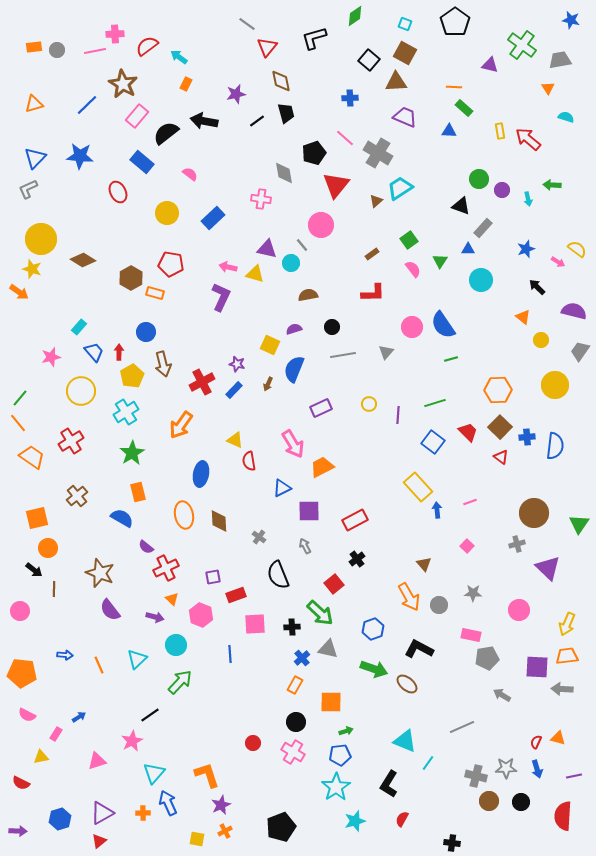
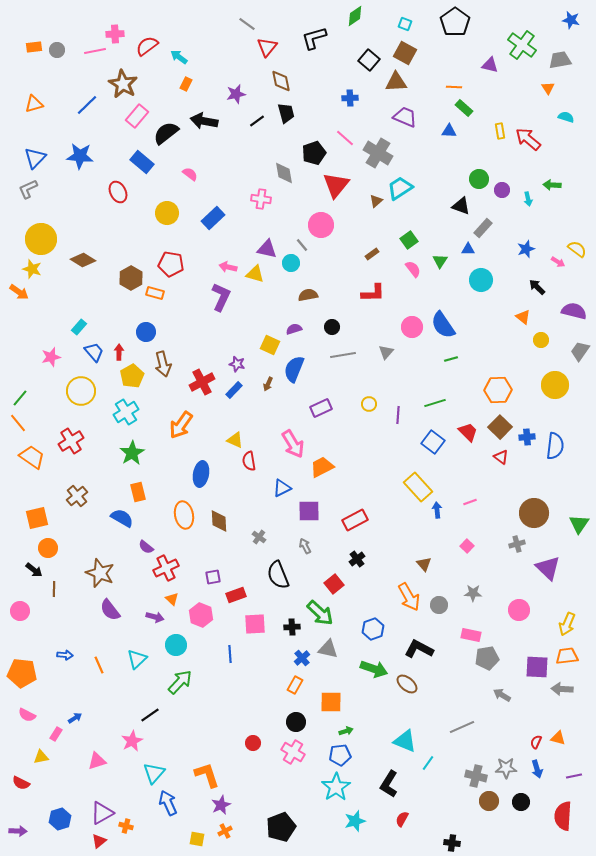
blue arrow at (79, 717): moved 4 px left, 1 px down
orange cross at (143, 813): moved 17 px left, 13 px down; rotated 16 degrees clockwise
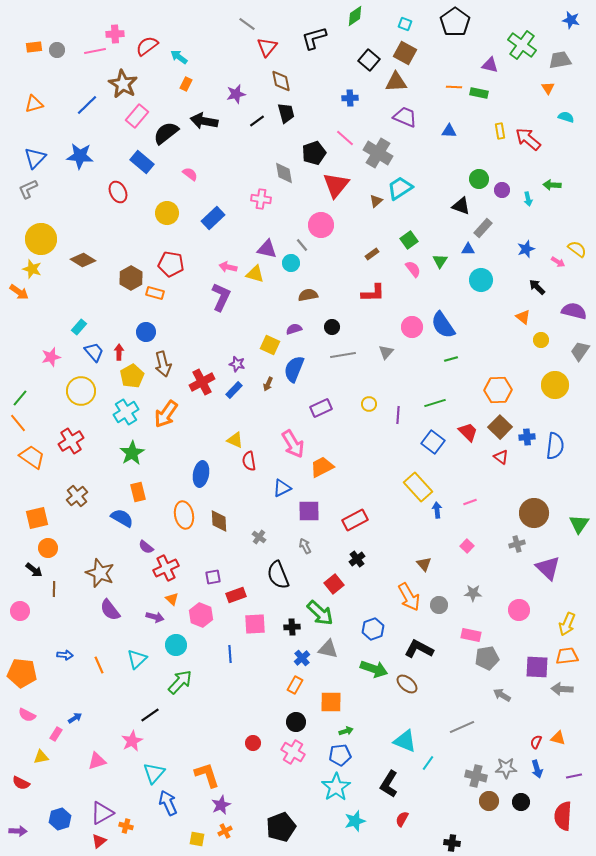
green rectangle at (464, 108): moved 15 px right, 15 px up; rotated 30 degrees counterclockwise
orange arrow at (181, 425): moved 15 px left, 11 px up
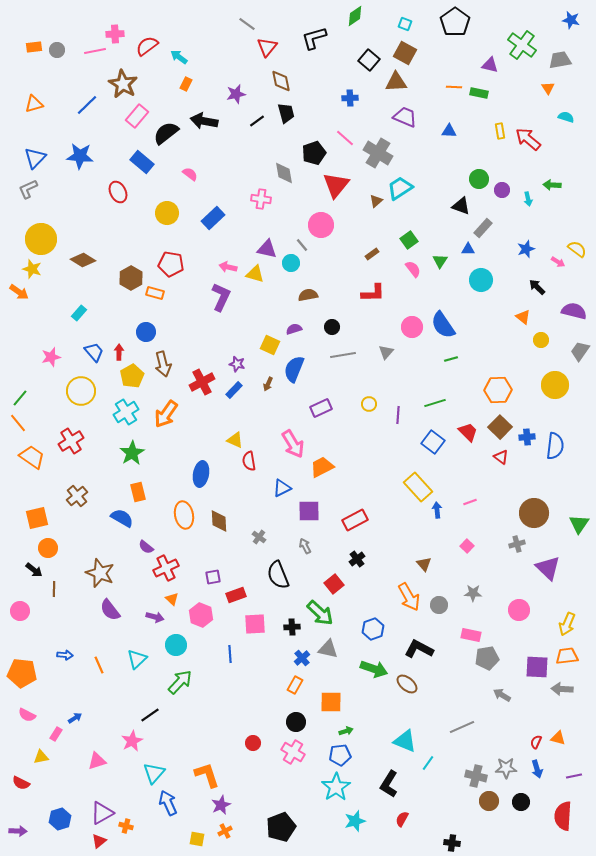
cyan rectangle at (79, 327): moved 14 px up
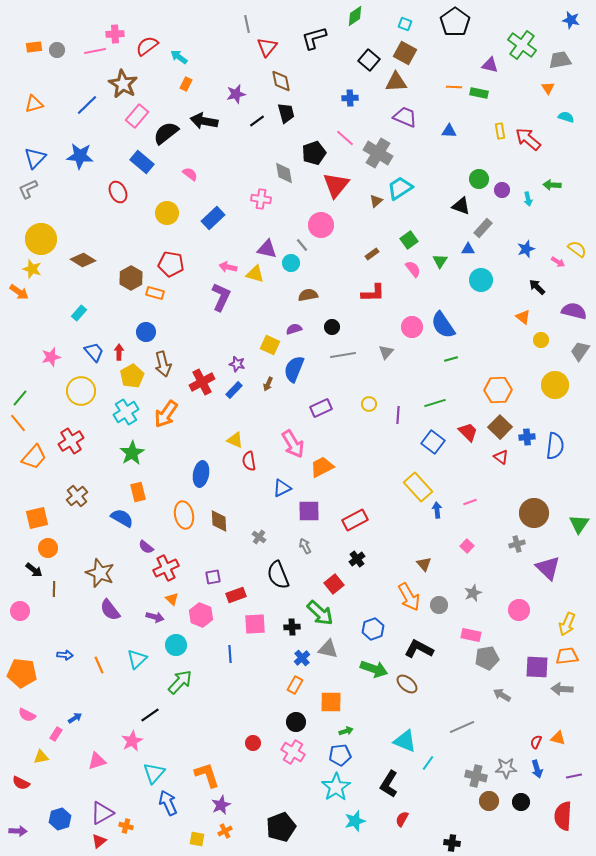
gray line at (247, 24): rotated 42 degrees clockwise
orange trapezoid at (32, 457): moved 2 px right; rotated 96 degrees clockwise
gray star at (473, 593): rotated 24 degrees counterclockwise
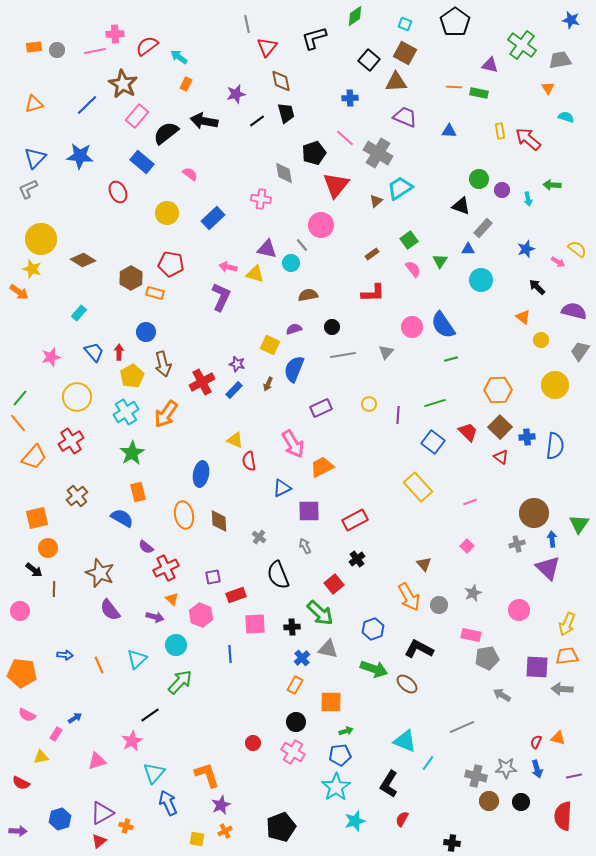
yellow circle at (81, 391): moved 4 px left, 6 px down
blue arrow at (437, 510): moved 115 px right, 29 px down
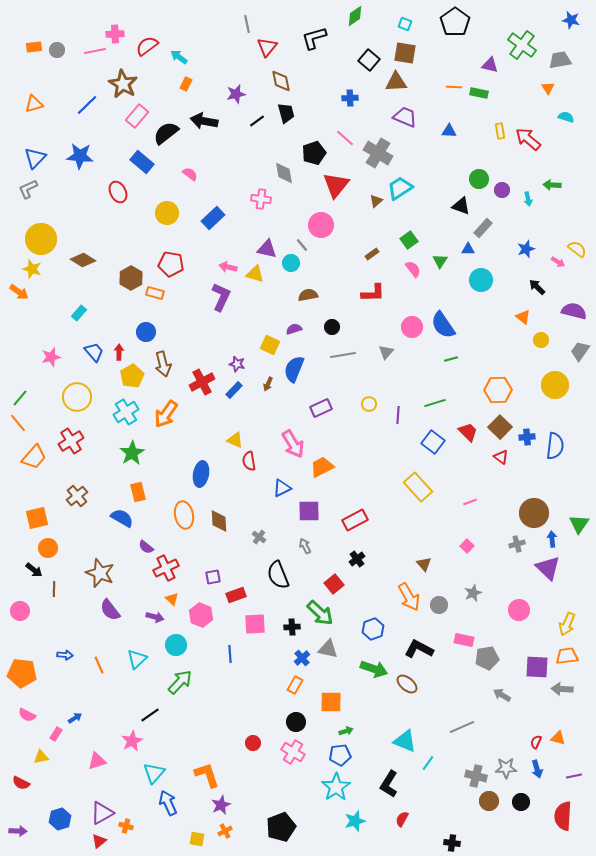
brown square at (405, 53): rotated 20 degrees counterclockwise
pink rectangle at (471, 635): moved 7 px left, 5 px down
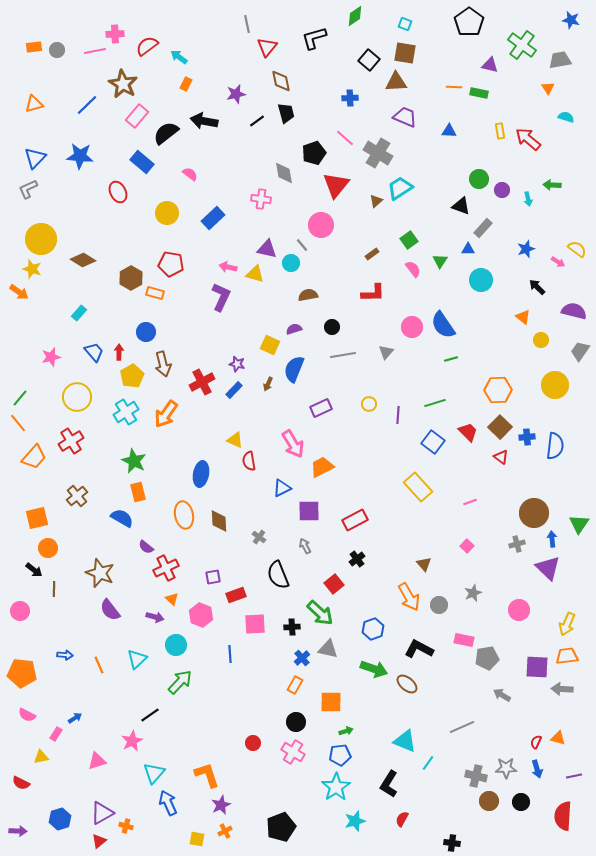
black pentagon at (455, 22): moved 14 px right
green star at (132, 453): moved 2 px right, 8 px down; rotated 15 degrees counterclockwise
